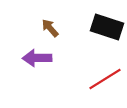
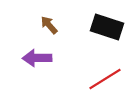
brown arrow: moved 1 px left, 3 px up
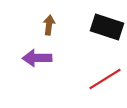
brown arrow: rotated 48 degrees clockwise
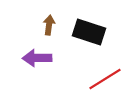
black rectangle: moved 18 px left, 5 px down
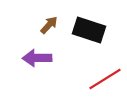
brown arrow: rotated 36 degrees clockwise
black rectangle: moved 2 px up
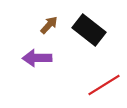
black rectangle: rotated 20 degrees clockwise
red line: moved 1 px left, 6 px down
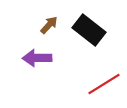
red line: moved 1 px up
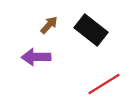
black rectangle: moved 2 px right
purple arrow: moved 1 px left, 1 px up
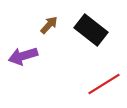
purple arrow: moved 13 px left, 1 px up; rotated 16 degrees counterclockwise
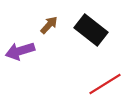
purple arrow: moved 3 px left, 5 px up
red line: moved 1 px right
